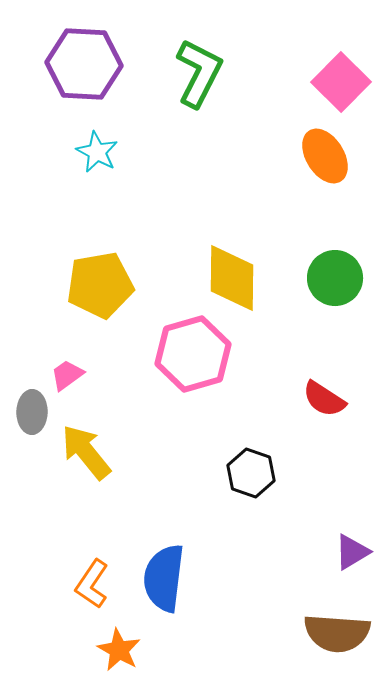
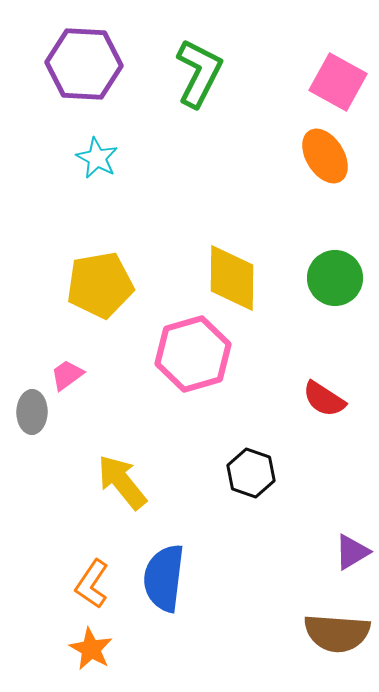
pink square: moved 3 px left; rotated 16 degrees counterclockwise
cyan star: moved 6 px down
yellow arrow: moved 36 px right, 30 px down
orange star: moved 28 px left, 1 px up
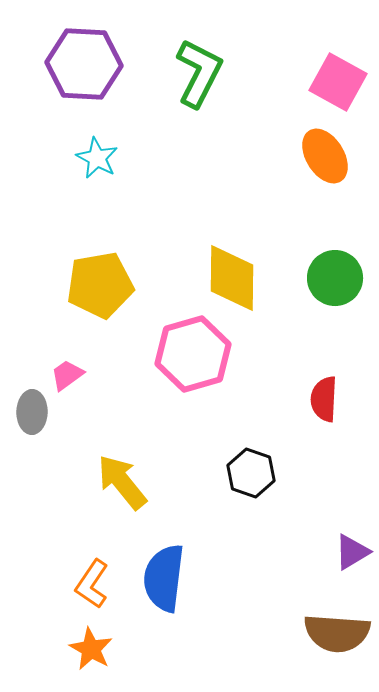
red semicircle: rotated 60 degrees clockwise
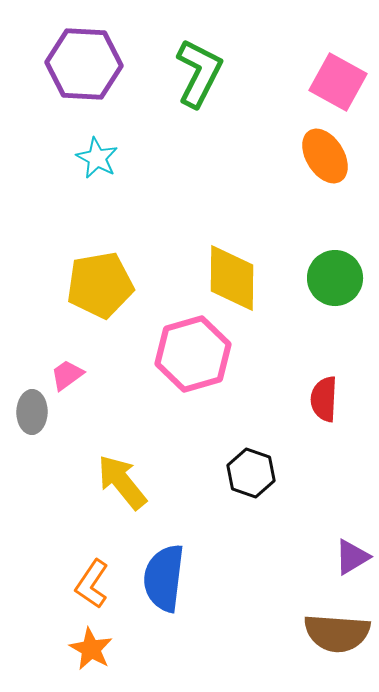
purple triangle: moved 5 px down
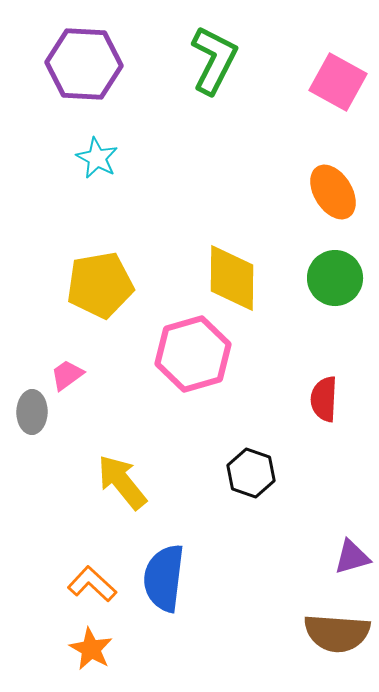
green L-shape: moved 15 px right, 13 px up
orange ellipse: moved 8 px right, 36 px down
purple triangle: rotated 15 degrees clockwise
orange L-shape: rotated 99 degrees clockwise
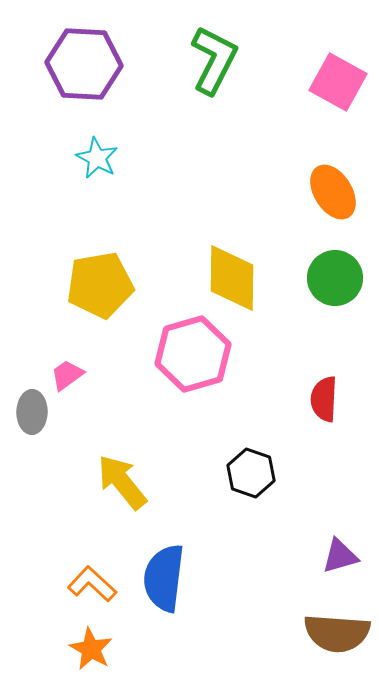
purple triangle: moved 12 px left, 1 px up
